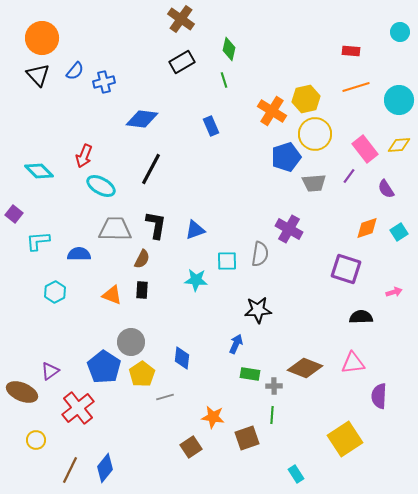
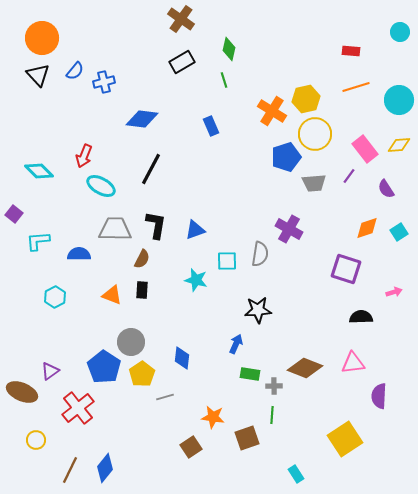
cyan star at (196, 280): rotated 10 degrees clockwise
cyan hexagon at (55, 292): moved 5 px down
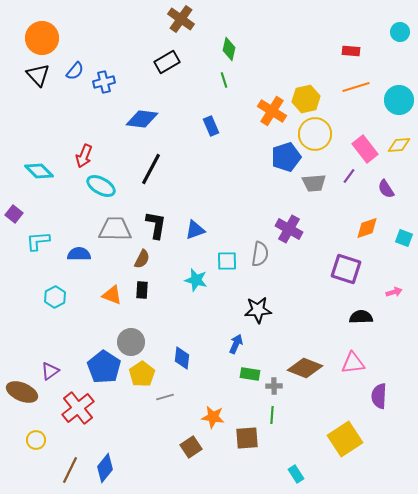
black rectangle at (182, 62): moved 15 px left
cyan square at (399, 232): moved 5 px right, 6 px down; rotated 36 degrees counterclockwise
brown square at (247, 438): rotated 15 degrees clockwise
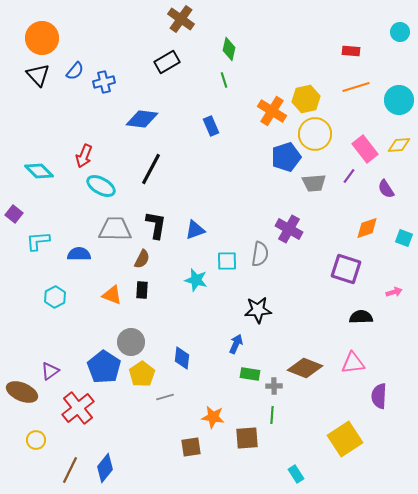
brown square at (191, 447): rotated 25 degrees clockwise
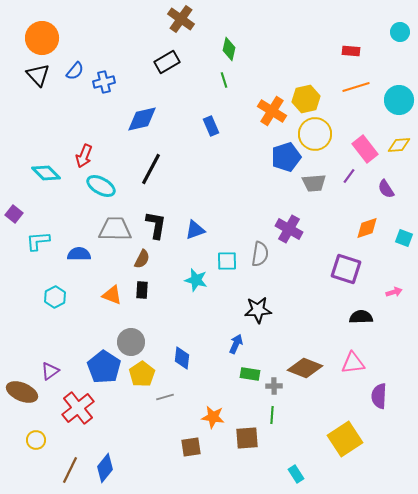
blue diamond at (142, 119): rotated 20 degrees counterclockwise
cyan diamond at (39, 171): moved 7 px right, 2 px down
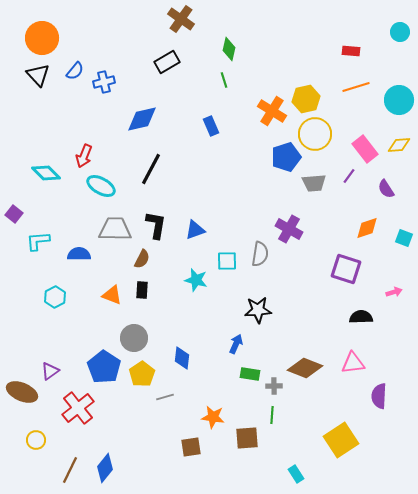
gray circle at (131, 342): moved 3 px right, 4 px up
yellow square at (345, 439): moved 4 px left, 1 px down
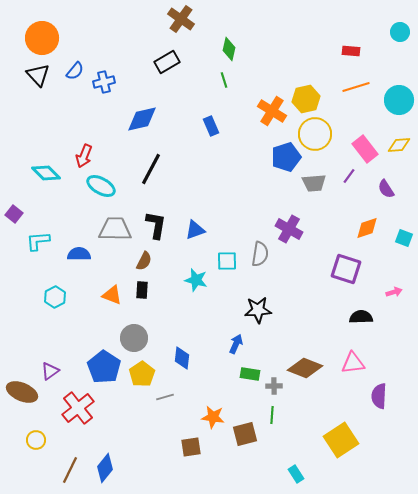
brown semicircle at (142, 259): moved 2 px right, 2 px down
brown square at (247, 438): moved 2 px left, 4 px up; rotated 10 degrees counterclockwise
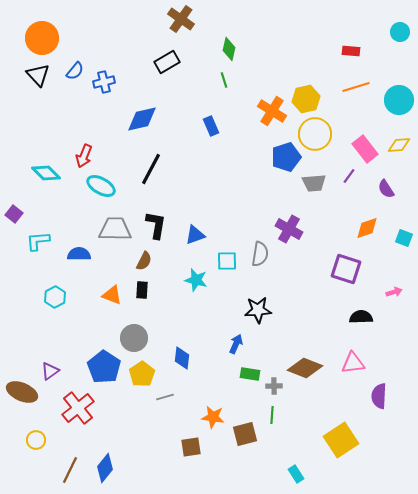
blue triangle at (195, 230): moved 5 px down
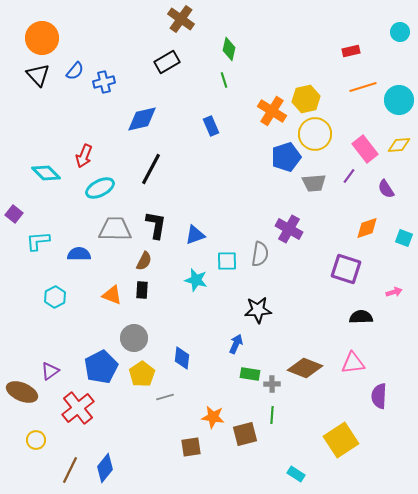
red rectangle at (351, 51): rotated 18 degrees counterclockwise
orange line at (356, 87): moved 7 px right
cyan ellipse at (101, 186): moved 1 px left, 2 px down; rotated 56 degrees counterclockwise
blue pentagon at (104, 367): moved 3 px left; rotated 12 degrees clockwise
gray cross at (274, 386): moved 2 px left, 2 px up
cyan rectangle at (296, 474): rotated 24 degrees counterclockwise
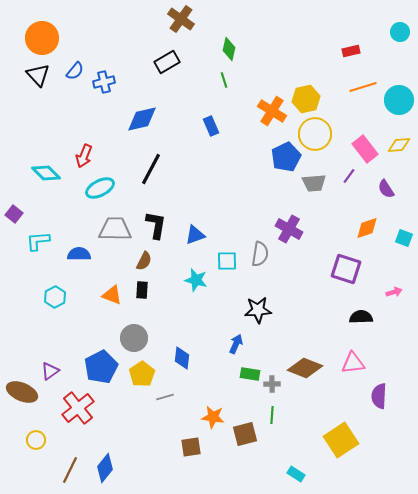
blue pentagon at (286, 157): rotated 8 degrees counterclockwise
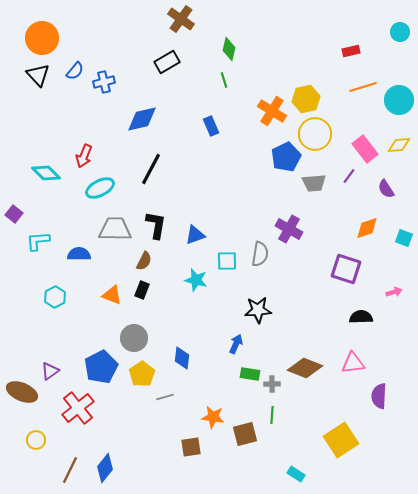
black rectangle at (142, 290): rotated 18 degrees clockwise
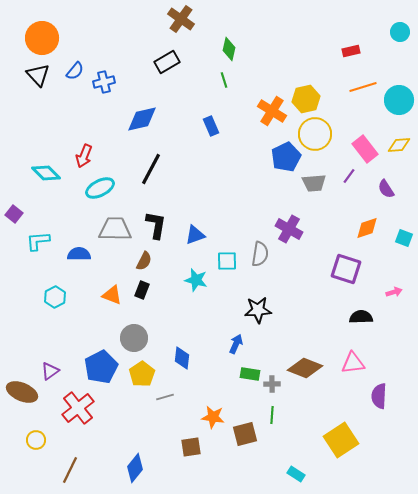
blue diamond at (105, 468): moved 30 px right
